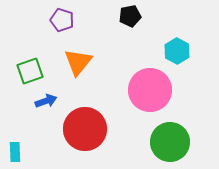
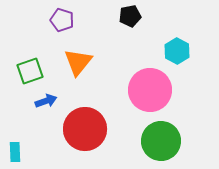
green circle: moved 9 px left, 1 px up
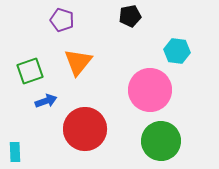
cyan hexagon: rotated 20 degrees counterclockwise
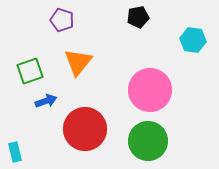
black pentagon: moved 8 px right, 1 px down
cyan hexagon: moved 16 px right, 11 px up
green circle: moved 13 px left
cyan rectangle: rotated 12 degrees counterclockwise
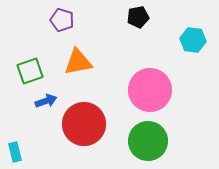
orange triangle: rotated 40 degrees clockwise
red circle: moved 1 px left, 5 px up
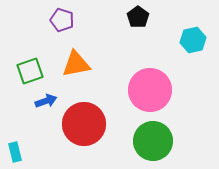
black pentagon: rotated 25 degrees counterclockwise
cyan hexagon: rotated 20 degrees counterclockwise
orange triangle: moved 2 px left, 2 px down
green circle: moved 5 px right
